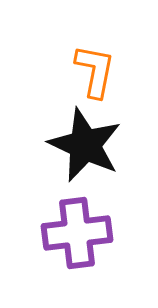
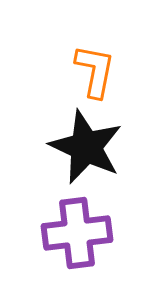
black star: moved 1 px right, 2 px down
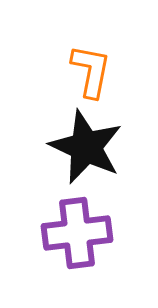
orange L-shape: moved 4 px left
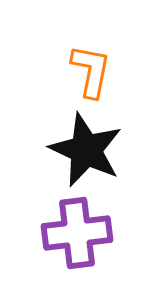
black star: moved 3 px down
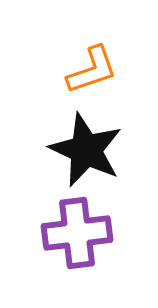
orange L-shape: moved 1 px right, 1 px up; rotated 60 degrees clockwise
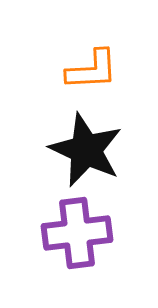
orange L-shape: rotated 16 degrees clockwise
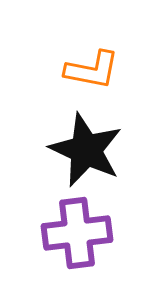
orange L-shape: rotated 14 degrees clockwise
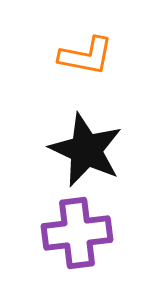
orange L-shape: moved 6 px left, 14 px up
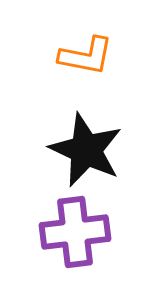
purple cross: moved 2 px left, 1 px up
